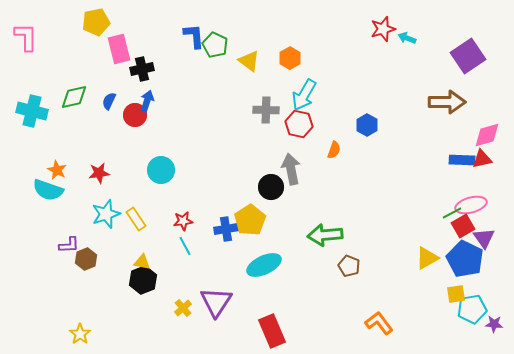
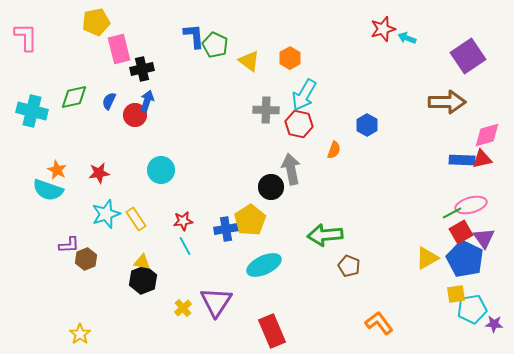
red square at (463, 226): moved 2 px left, 6 px down
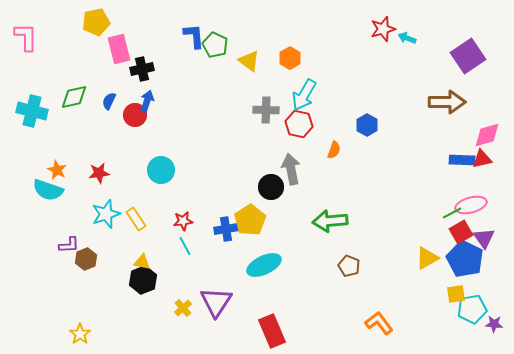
green arrow at (325, 235): moved 5 px right, 14 px up
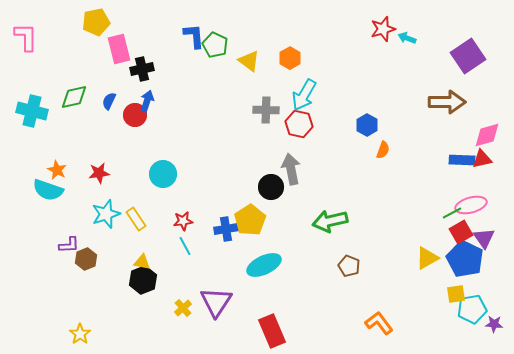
orange semicircle at (334, 150): moved 49 px right
cyan circle at (161, 170): moved 2 px right, 4 px down
green arrow at (330, 221): rotated 8 degrees counterclockwise
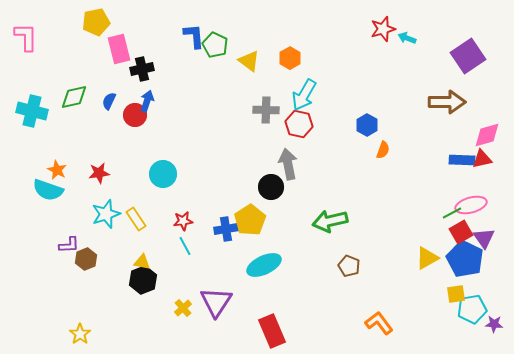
gray arrow at (291, 169): moved 3 px left, 5 px up
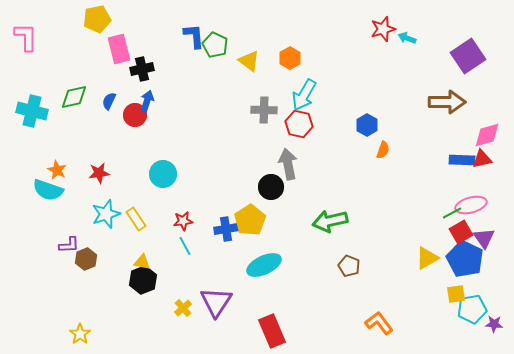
yellow pentagon at (96, 22): moved 1 px right, 3 px up
gray cross at (266, 110): moved 2 px left
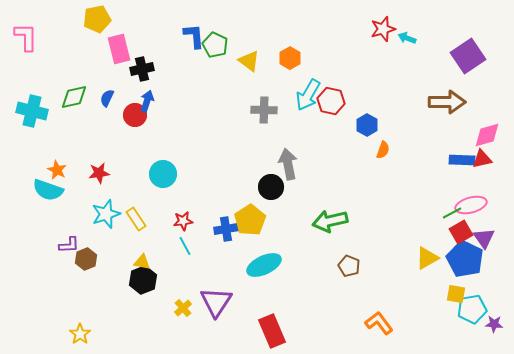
cyan arrow at (304, 95): moved 4 px right
blue semicircle at (109, 101): moved 2 px left, 3 px up
red hexagon at (299, 124): moved 32 px right, 23 px up
yellow square at (456, 294): rotated 18 degrees clockwise
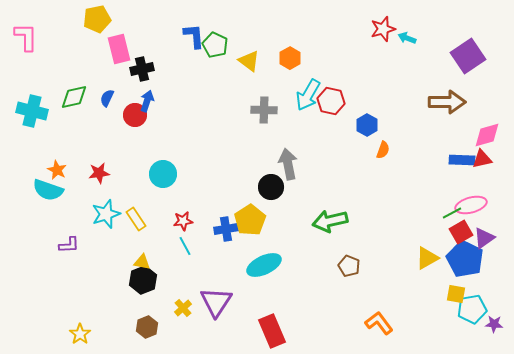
purple triangle at (484, 238): rotated 30 degrees clockwise
brown hexagon at (86, 259): moved 61 px right, 68 px down
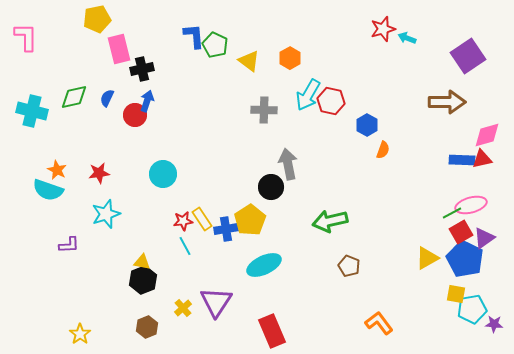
yellow rectangle at (136, 219): moved 66 px right
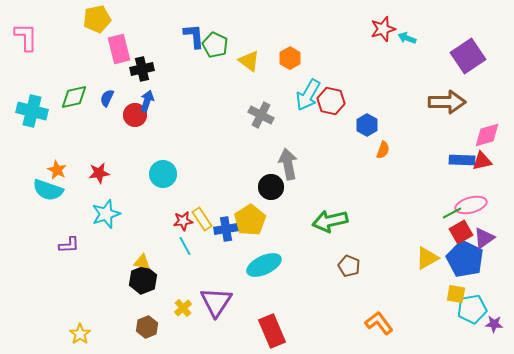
gray cross at (264, 110): moved 3 px left, 5 px down; rotated 25 degrees clockwise
red triangle at (482, 159): moved 2 px down
